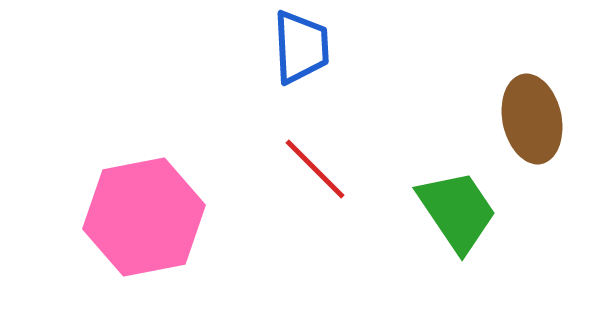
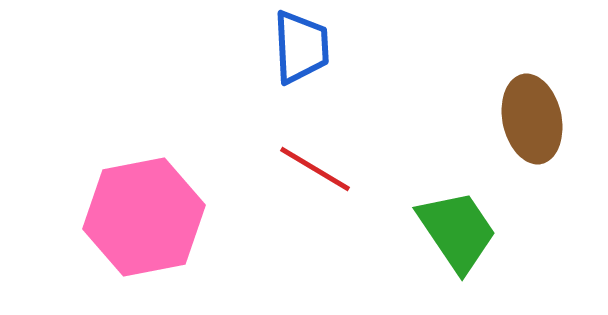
red line: rotated 14 degrees counterclockwise
green trapezoid: moved 20 px down
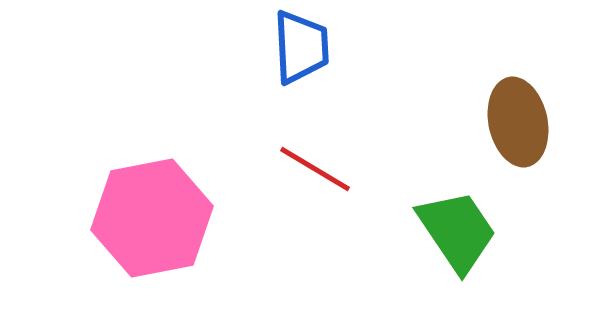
brown ellipse: moved 14 px left, 3 px down
pink hexagon: moved 8 px right, 1 px down
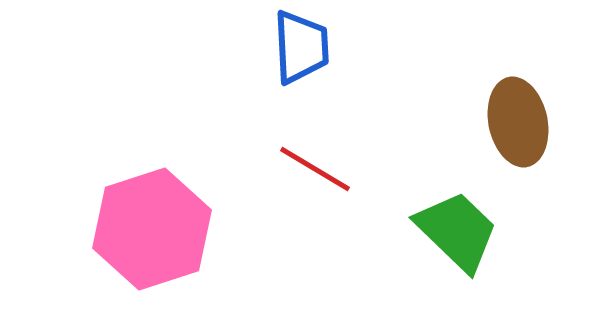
pink hexagon: moved 11 px down; rotated 7 degrees counterclockwise
green trapezoid: rotated 12 degrees counterclockwise
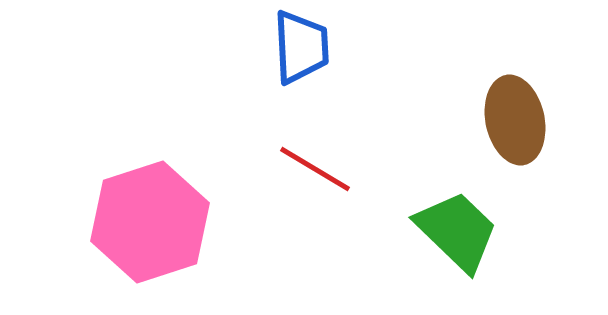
brown ellipse: moved 3 px left, 2 px up
pink hexagon: moved 2 px left, 7 px up
